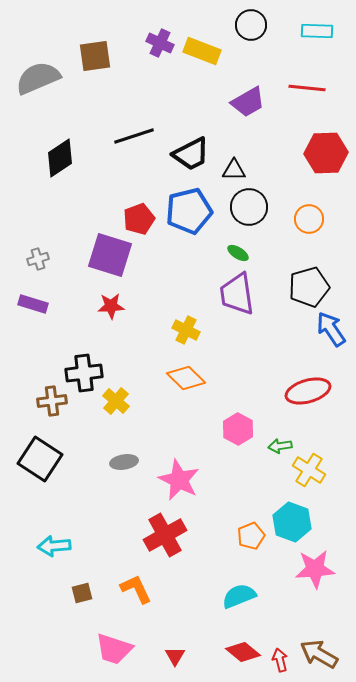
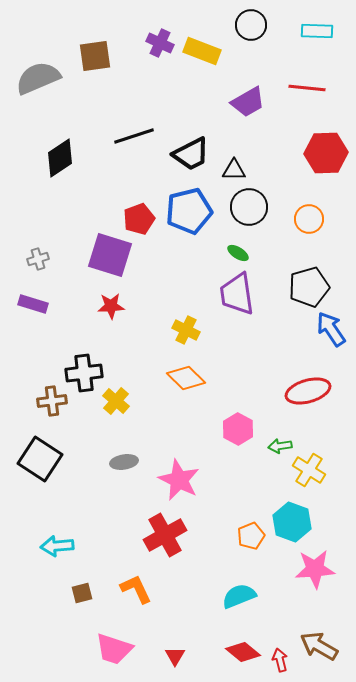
cyan arrow at (54, 546): moved 3 px right
brown arrow at (319, 654): moved 8 px up
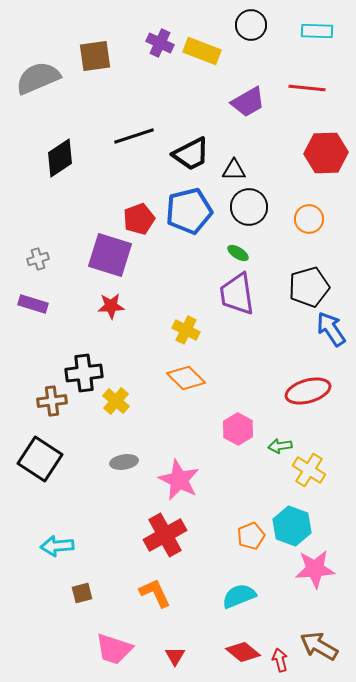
cyan hexagon at (292, 522): moved 4 px down
orange L-shape at (136, 589): moved 19 px right, 4 px down
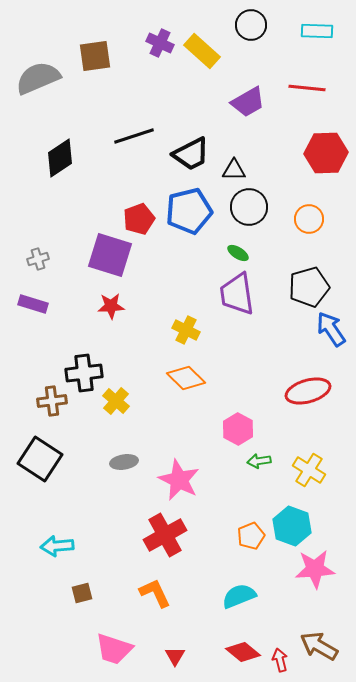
yellow rectangle at (202, 51): rotated 21 degrees clockwise
green arrow at (280, 446): moved 21 px left, 15 px down
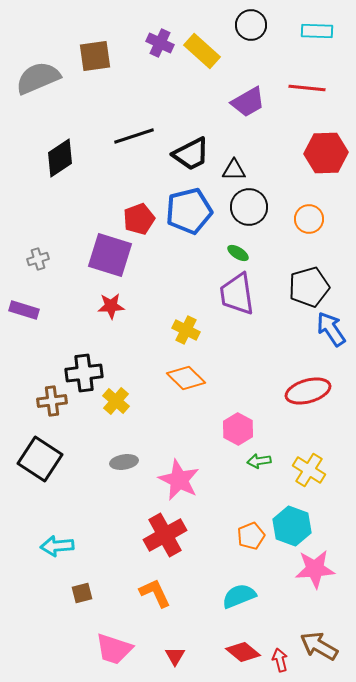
purple rectangle at (33, 304): moved 9 px left, 6 px down
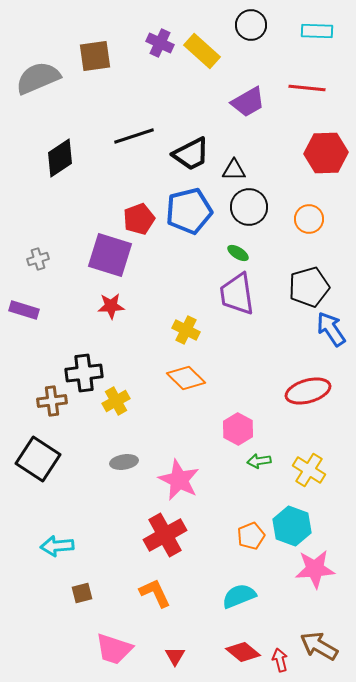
yellow cross at (116, 401): rotated 20 degrees clockwise
black square at (40, 459): moved 2 px left
